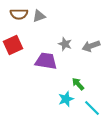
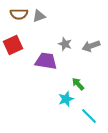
cyan line: moved 3 px left, 8 px down
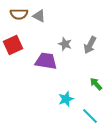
gray triangle: rotated 48 degrees clockwise
gray arrow: moved 1 px left, 1 px up; rotated 42 degrees counterclockwise
green arrow: moved 18 px right
cyan line: moved 1 px right
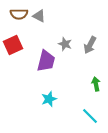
purple trapezoid: rotated 95 degrees clockwise
green arrow: rotated 32 degrees clockwise
cyan star: moved 17 px left
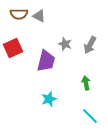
red square: moved 3 px down
green arrow: moved 10 px left, 1 px up
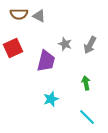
cyan star: moved 2 px right
cyan line: moved 3 px left, 1 px down
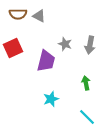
brown semicircle: moved 1 px left
gray arrow: rotated 18 degrees counterclockwise
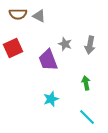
purple trapezoid: moved 2 px right, 1 px up; rotated 145 degrees clockwise
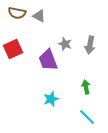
brown semicircle: moved 1 px left, 1 px up; rotated 12 degrees clockwise
red square: moved 1 px down
green arrow: moved 4 px down
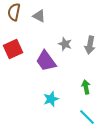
brown semicircle: moved 3 px left, 1 px up; rotated 90 degrees clockwise
purple trapezoid: moved 2 px left, 1 px down; rotated 15 degrees counterclockwise
